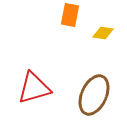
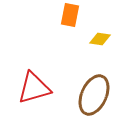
yellow diamond: moved 3 px left, 6 px down
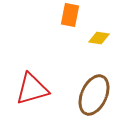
yellow diamond: moved 1 px left, 1 px up
red triangle: moved 2 px left, 1 px down
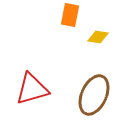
yellow diamond: moved 1 px left, 1 px up
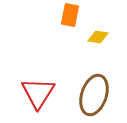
red triangle: moved 6 px right, 4 px down; rotated 42 degrees counterclockwise
brown ellipse: rotated 6 degrees counterclockwise
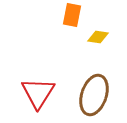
orange rectangle: moved 2 px right
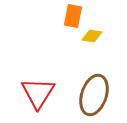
orange rectangle: moved 1 px right, 1 px down
yellow diamond: moved 6 px left, 1 px up
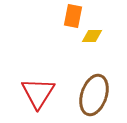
yellow diamond: rotated 10 degrees counterclockwise
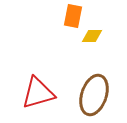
red triangle: rotated 42 degrees clockwise
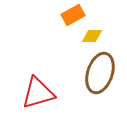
orange rectangle: moved 1 px up; rotated 50 degrees clockwise
brown ellipse: moved 6 px right, 22 px up
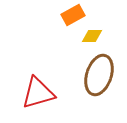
brown ellipse: moved 1 px left, 2 px down
